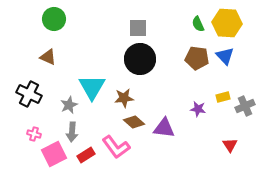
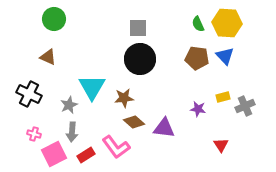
red triangle: moved 9 px left
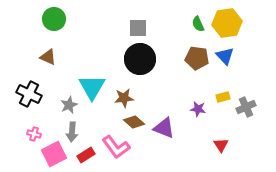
yellow hexagon: rotated 12 degrees counterclockwise
gray cross: moved 1 px right, 1 px down
purple triangle: rotated 15 degrees clockwise
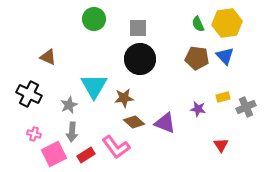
green circle: moved 40 px right
cyan triangle: moved 2 px right, 1 px up
purple triangle: moved 1 px right, 5 px up
